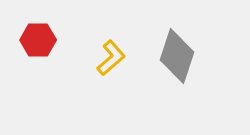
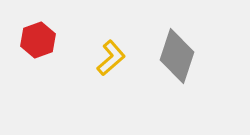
red hexagon: rotated 20 degrees counterclockwise
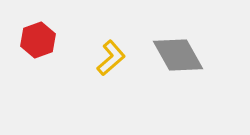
gray diamond: moved 1 px right, 1 px up; rotated 48 degrees counterclockwise
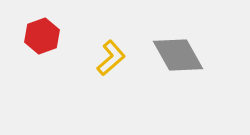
red hexagon: moved 4 px right, 4 px up
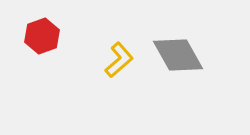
yellow L-shape: moved 8 px right, 2 px down
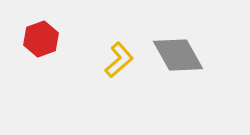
red hexagon: moved 1 px left, 3 px down
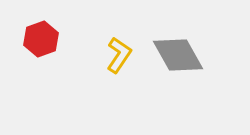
yellow L-shape: moved 5 px up; rotated 15 degrees counterclockwise
